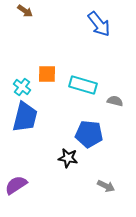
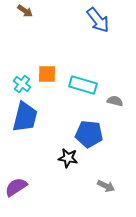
blue arrow: moved 1 px left, 4 px up
cyan cross: moved 3 px up
purple semicircle: moved 2 px down
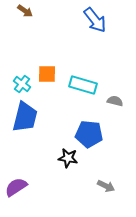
blue arrow: moved 3 px left
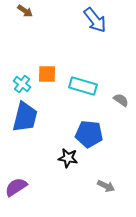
cyan rectangle: moved 1 px down
gray semicircle: moved 6 px right, 1 px up; rotated 21 degrees clockwise
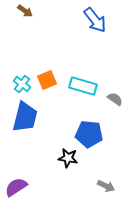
orange square: moved 6 px down; rotated 24 degrees counterclockwise
gray semicircle: moved 6 px left, 1 px up
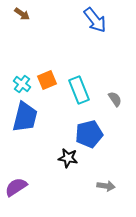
brown arrow: moved 3 px left, 3 px down
cyan rectangle: moved 4 px left, 4 px down; rotated 52 degrees clockwise
gray semicircle: rotated 21 degrees clockwise
blue pentagon: rotated 20 degrees counterclockwise
gray arrow: rotated 18 degrees counterclockwise
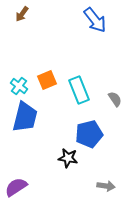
brown arrow: rotated 91 degrees clockwise
cyan cross: moved 3 px left, 2 px down
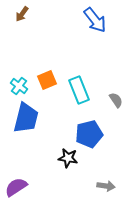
gray semicircle: moved 1 px right, 1 px down
blue trapezoid: moved 1 px right, 1 px down
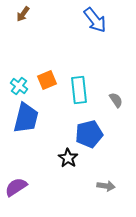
brown arrow: moved 1 px right
cyan rectangle: rotated 16 degrees clockwise
black star: rotated 24 degrees clockwise
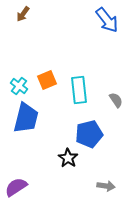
blue arrow: moved 12 px right
